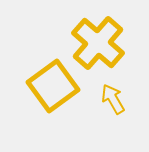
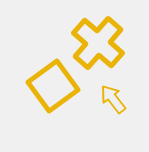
yellow arrow: rotated 8 degrees counterclockwise
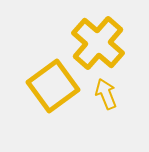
yellow arrow: moved 7 px left, 5 px up; rotated 16 degrees clockwise
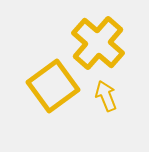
yellow arrow: moved 2 px down
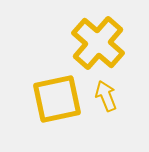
yellow square: moved 4 px right, 13 px down; rotated 24 degrees clockwise
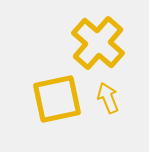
yellow arrow: moved 2 px right, 2 px down
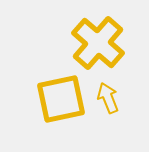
yellow square: moved 4 px right
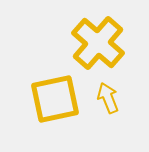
yellow square: moved 6 px left
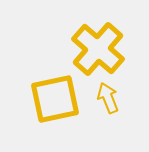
yellow cross: moved 6 px down
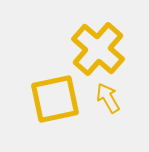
yellow arrow: rotated 8 degrees counterclockwise
